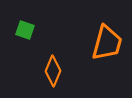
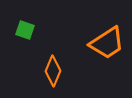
orange trapezoid: rotated 42 degrees clockwise
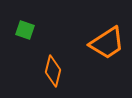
orange diamond: rotated 8 degrees counterclockwise
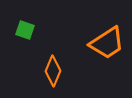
orange diamond: rotated 8 degrees clockwise
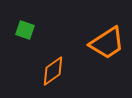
orange diamond: rotated 32 degrees clockwise
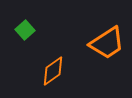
green square: rotated 30 degrees clockwise
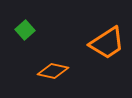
orange diamond: rotated 48 degrees clockwise
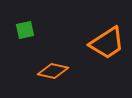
green square: rotated 30 degrees clockwise
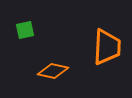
orange trapezoid: moved 4 px down; rotated 54 degrees counterclockwise
